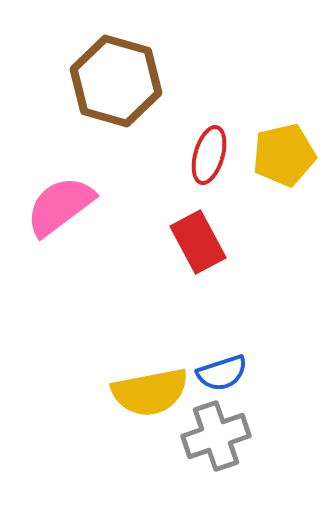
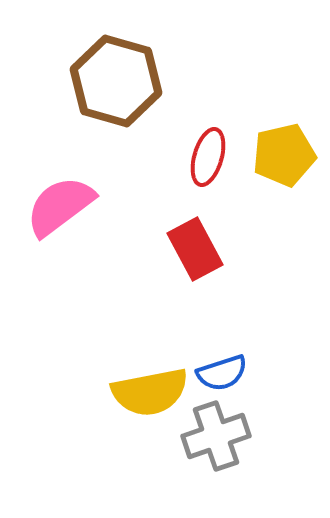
red ellipse: moved 1 px left, 2 px down
red rectangle: moved 3 px left, 7 px down
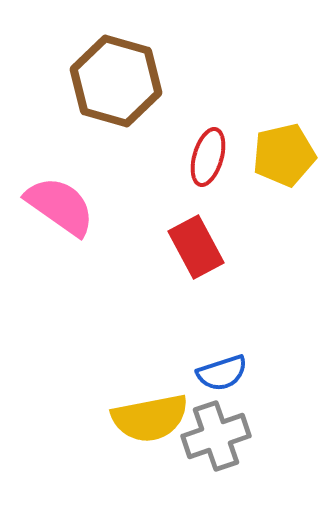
pink semicircle: rotated 72 degrees clockwise
red rectangle: moved 1 px right, 2 px up
yellow semicircle: moved 26 px down
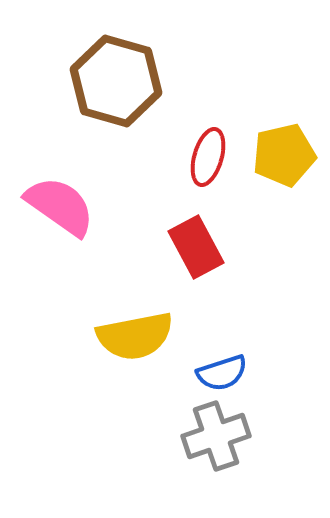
yellow semicircle: moved 15 px left, 82 px up
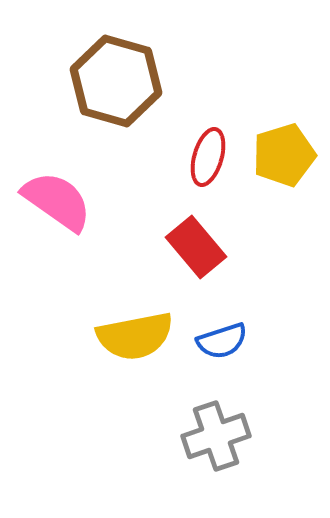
yellow pentagon: rotated 4 degrees counterclockwise
pink semicircle: moved 3 px left, 5 px up
red rectangle: rotated 12 degrees counterclockwise
blue semicircle: moved 32 px up
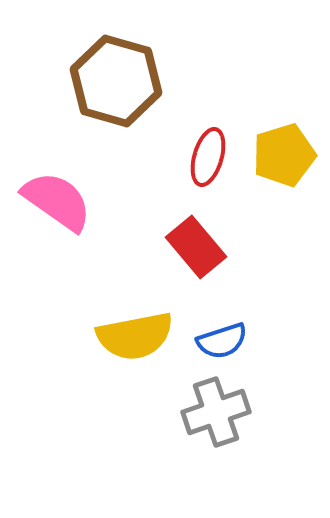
gray cross: moved 24 px up
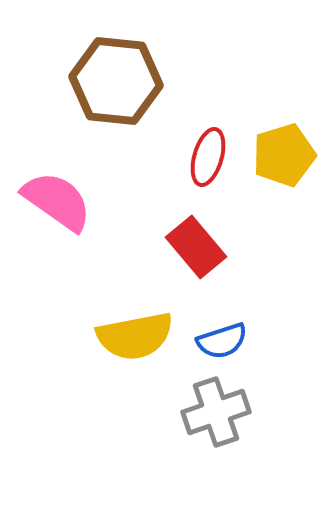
brown hexagon: rotated 10 degrees counterclockwise
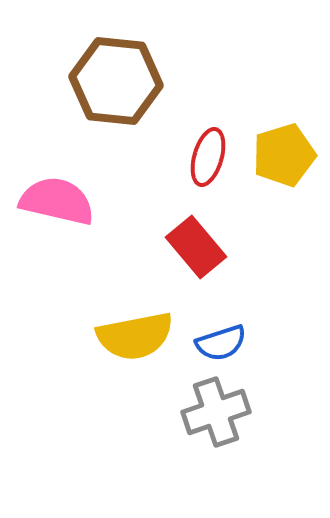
pink semicircle: rotated 22 degrees counterclockwise
blue semicircle: moved 1 px left, 2 px down
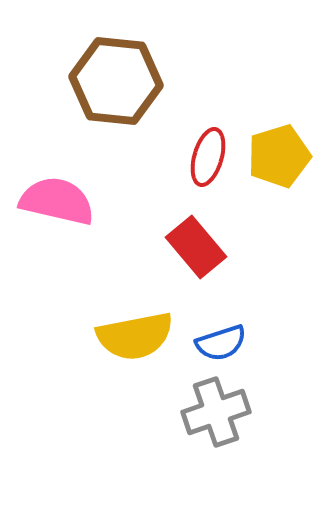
yellow pentagon: moved 5 px left, 1 px down
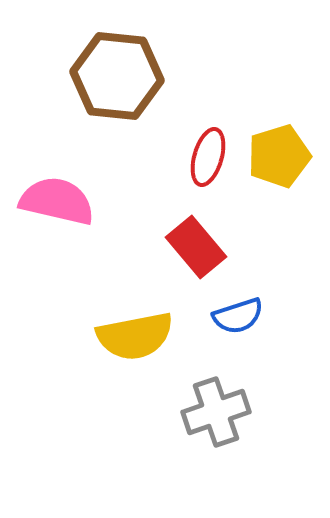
brown hexagon: moved 1 px right, 5 px up
blue semicircle: moved 17 px right, 27 px up
